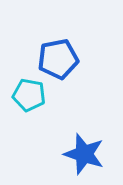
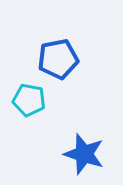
cyan pentagon: moved 5 px down
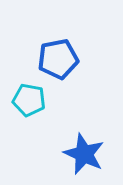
blue star: rotated 6 degrees clockwise
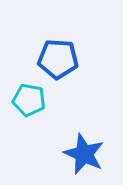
blue pentagon: rotated 15 degrees clockwise
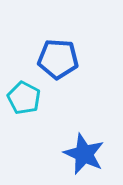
cyan pentagon: moved 5 px left, 2 px up; rotated 16 degrees clockwise
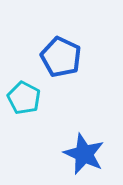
blue pentagon: moved 3 px right, 2 px up; rotated 21 degrees clockwise
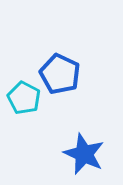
blue pentagon: moved 1 px left, 17 px down
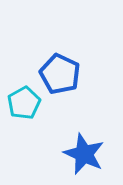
cyan pentagon: moved 5 px down; rotated 16 degrees clockwise
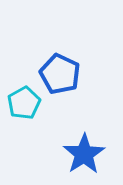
blue star: rotated 15 degrees clockwise
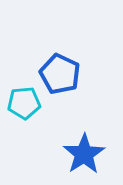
cyan pentagon: rotated 24 degrees clockwise
